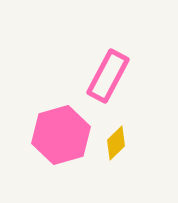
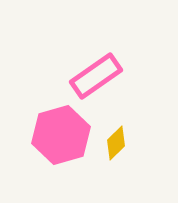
pink rectangle: moved 12 px left; rotated 27 degrees clockwise
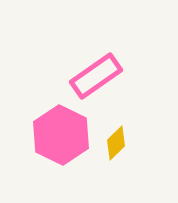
pink hexagon: rotated 18 degrees counterclockwise
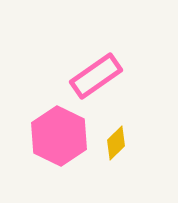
pink hexagon: moved 2 px left, 1 px down
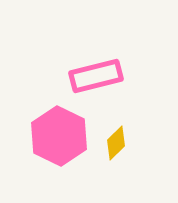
pink rectangle: rotated 21 degrees clockwise
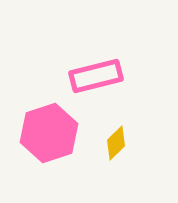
pink hexagon: moved 10 px left, 3 px up; rotated 16 degrees clockwise
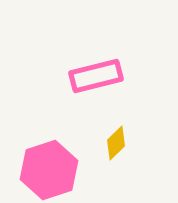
pink hexagon: moved 37 px down
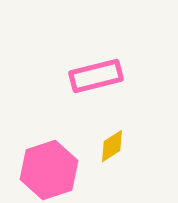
yellow diamond: moved 4 px left, 3 px down; rotated 12 degrees clockwise
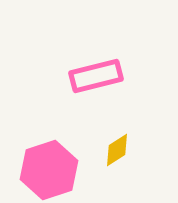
yellow diamond: moved 5 px right, 4 px down
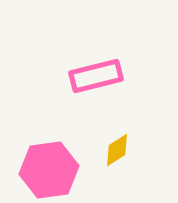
pink hexagon: rotated 10 degrees clockwise
